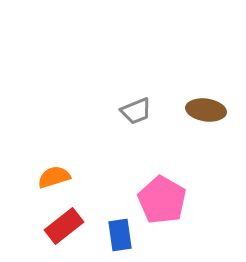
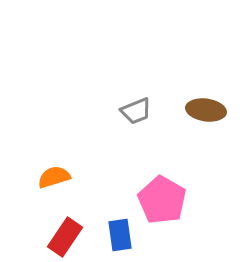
red rectangle: moved 1 px right, 11 px down; rotated 18 degrees counterclockwise
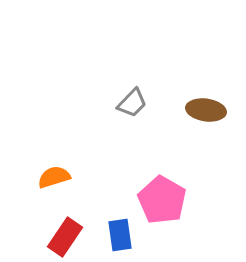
gray trapezoid: moved 4 px left, 8 px up; rotated 24 degrees counterclockwise
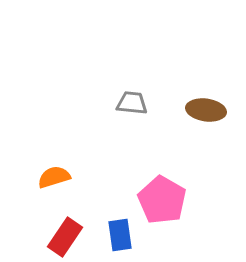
gray trapezoid: rotated 128 degrees counterclockwise
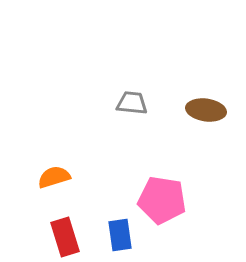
pink pentagon: rotated 21 degrees counterclockwise
red rectangle: rotated 51 degrees counterclockwise
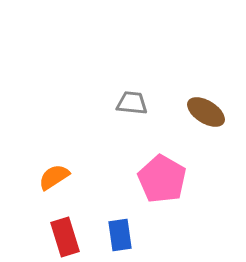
brown ellipse: moved 2 px down; rotated 24 degrees clockwise
orange semicircle: rotated 16 degrees counterclockwise
pink pentagon: moved 21 px up; rotated 21 degrees clockwise
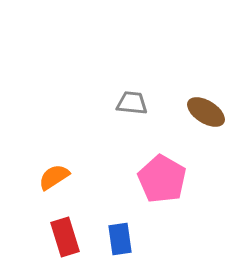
blue rectangle: moved 4 px down
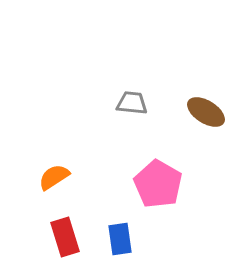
pink pentagon: moved 4 px left, 5 px down
